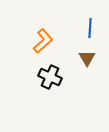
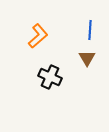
blue line: moved 2 px down
orange L-shape: moved 5 px left, 5 px up
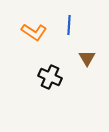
blue line: moved 21 px left, 5 px up
orange L-shape: moved 4 px left, 4 px up; rotated 75 degrees clockwise
